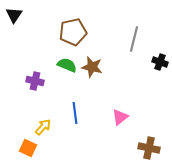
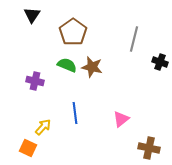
black triangle: moved 18 px right
brown pentagon: rotated 24 degrees counterclockwise
pink triangle: moved 1 px right, 2 px down
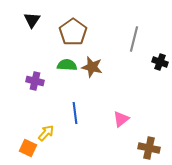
black triangle: moved 5 px down
green semicircle: rotated 18 degrees counterclockwise
yellow arrow: moved 3 px right, 6 px down
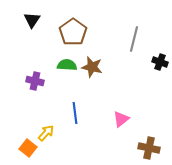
orange square: rotated 12 degrees clockwise
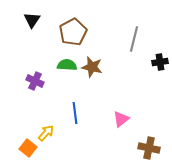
brown pentagon: rotated 8 degrees clockwise
black cross: rotated 28 degrees counterclockwise
purple cross: rotated 12 degrees clockwise
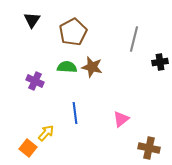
green semicircle: moved 2 px down
